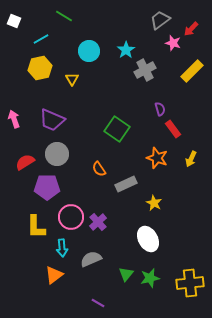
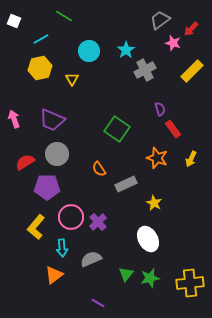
yellow L-shape: rotated 40 degrees clockwise
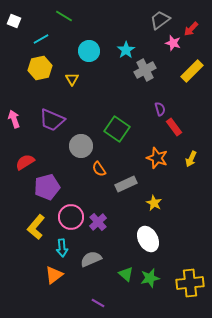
red rectangle: moved 1 px right, 2 px up
gray circle: moved 24 px right, 8 px up
purple pentagon: rotated 15 degrees counterclockwise
green triangle: rotated 28 degrees counterclockwise
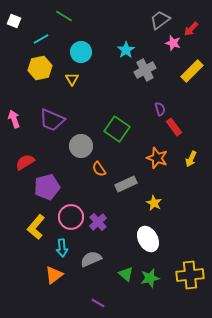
cyan circle: moved 8 px left, 1 px down
yellow cross: moved 8 px up
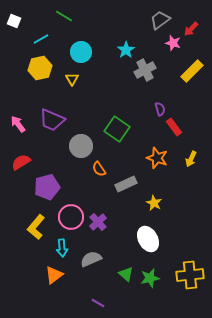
pink arrow: moved 4 px right, 5 px down; rotated 18 degrees counterclockwise
red semicircle: moved 4 px left
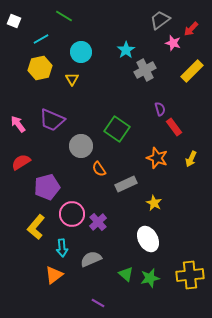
pink circle: moved 1 px right, 3 px up
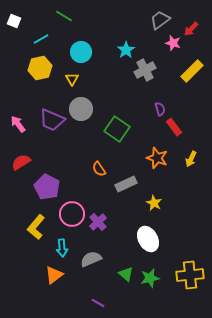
gray circle: moved 37 px up
purple pentagon: rotated 30 degrees counterclockwise
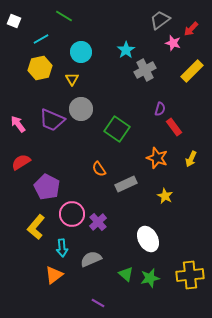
purple semicircle: rotated 32 degrees clockwise
yellow star: moved 11 px right, 7 px up
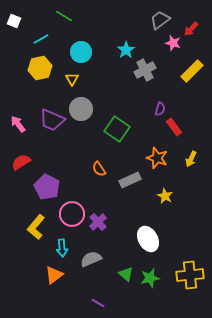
gray rectangle: moved 4 px right, 4 px up
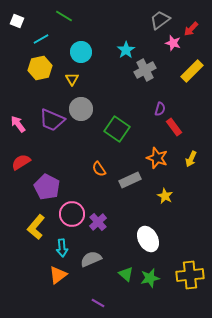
white square: moved 3 px right
orange triangle: moved 4 px right
